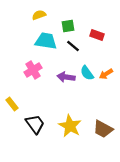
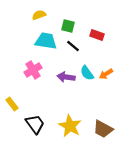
green square: rotated 24 degrees clockwise
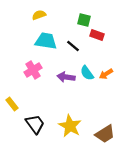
green square: moved 16 px right, 6 px up
brown trapezoid: moved 2 px right, 5 px down; rotated 60 degrees counterclockwise
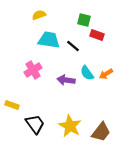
cyan trapezoid: moved 3 px right, 1 px up
purple arrow: moved 3 px down
yellow rectangle: moved 1 px down; rotated 32 degrees counterclockwise
brown trapezoid: moved 4 px left, 2 px up; rotated 20 degrees counterclockwise
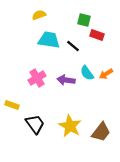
pink cross: moved 4 px right, 8 px down
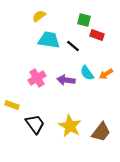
yellow semicircle: moved 1 px down; rotated 16 degrees counterclockwise
